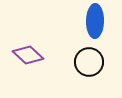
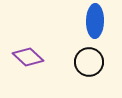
purple diamond: moved 2 px down
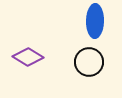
purple diamond: rotated 12 degrees counterclockwise
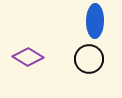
black circle: moved 3 px up
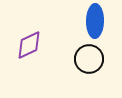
purple diamond: moved 1 px right, 12 px up; rotated 56 degrees counterclockwise
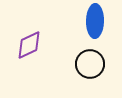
black circle: moved 1 px right, 5 px down
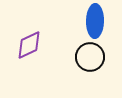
black circle: moved 7 px up
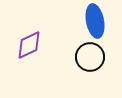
blue ellipse: rotated 12 degrees counterclockwise
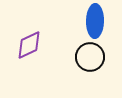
blue ellipse: rotated 12 degrees clockwise
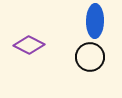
purple diamond: rotated 52 degrees clockwise
